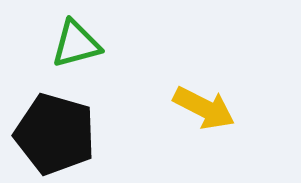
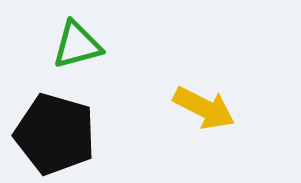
green triangle: moved 1 px right, 1 px down
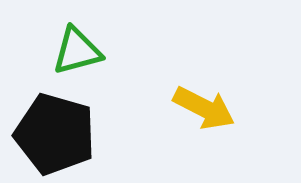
green triangle: moved 6 px down
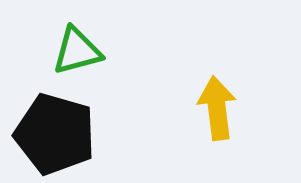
yellow arrow: moved 13 px right; rotated 124 degrees counterclockwise
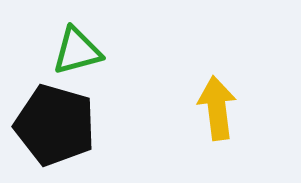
black pentagon: moved 9 px up
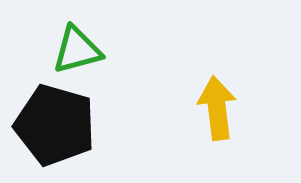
green triangle: moved 1 px up
